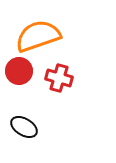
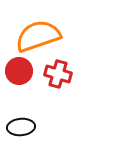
red cross: moved 1 px left, 4 px up
black ellipse: moved 3 px left; rotated 36 degrees counterclockwise
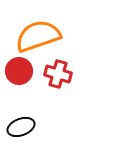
black ellipse: rotated 16 degrees counterclockwise
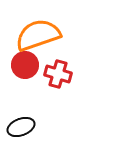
orange semicircle: moved 1 px up
red circle: moved 6 px right, 6 px up
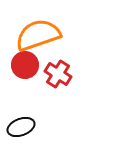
red cross: rotated 16 degrees clockwise
